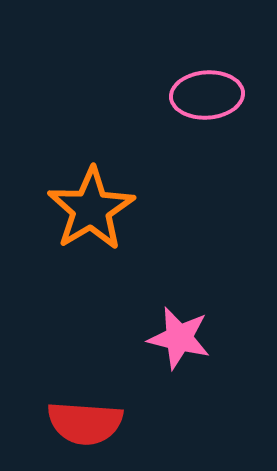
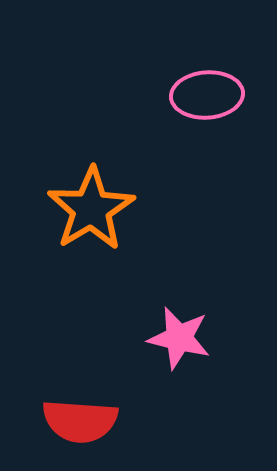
red semicircle: moved 5 px left, 2 px up
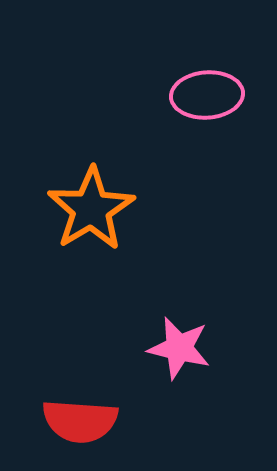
pink star: moved 10 px down
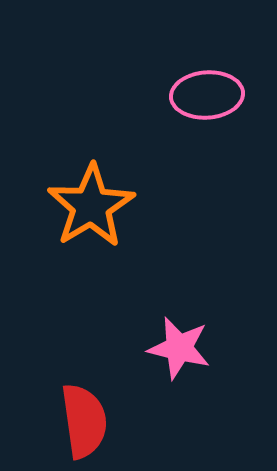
orange star: moved 3 px up
red semicircle: moved 4 px right; rotated 102 degrees counterclockwise
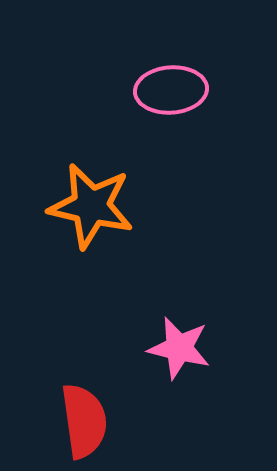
pink ellipse: moved 36 px left, 5 px up
orange star: rotated 28 degrees counterclockwise
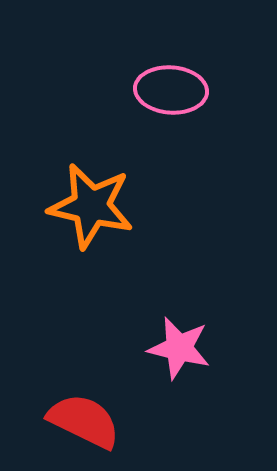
pink ellipse: rotated 8 degrees clockwise
red semicircle: rotated 56 degrees counterclockwise
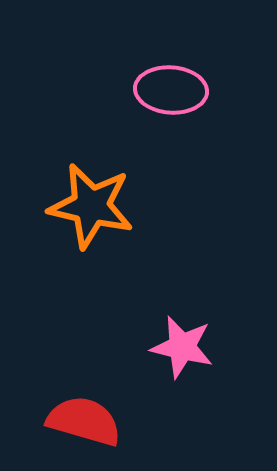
pink star: moved 3 px right, 1 px up
red semicircle: rotated 10 degrees counterclockwise
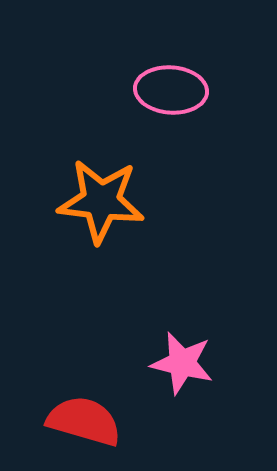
orange star: moved 10 px right, 5 px up; rotated 6 degrees counterclockwise
pink star: moved 16 px down
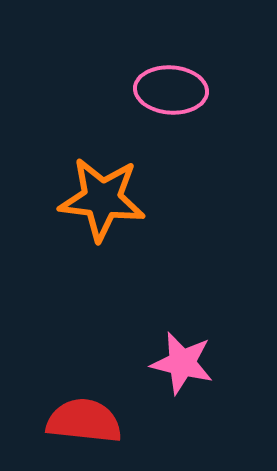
orange star: moved 1 px right, 2 px up
red semicircle: rotated 10 degrees counterclockwise
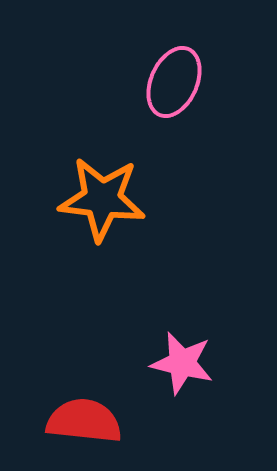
pink ellipse: moved 3 px right, 8 px up; rotated 70 degrees counterclockwise
